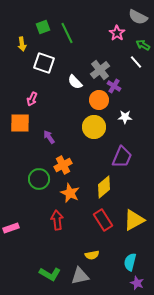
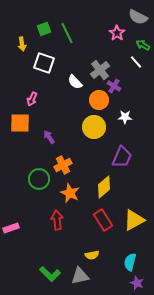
green square: moved 1 px right, 2 px down
green L-shape: rotated 15 degrees clockwise
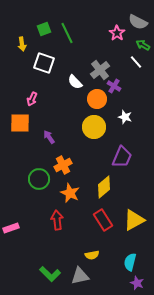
gray semicircle: moved 5 px down
orange circle: moved 2 px left, 1 px up
white star: rotated 16 degrees clockwise
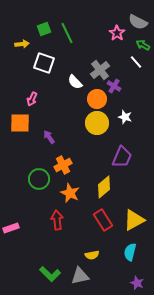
yellow arrow: rotated 88 degrees counterclockwise
yellow circle: moved 3 px right, 4 px up
cyan semicircle: moved 10 px up
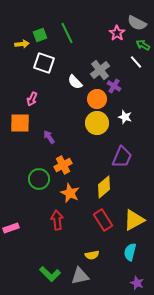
gray semicircle: moved 1 px left, 1 px down
green square: moved 4 px left, 6 px down
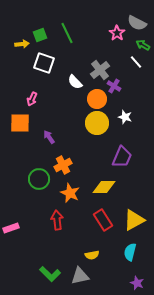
yellow diamond: rotated 40 degrees clockwise
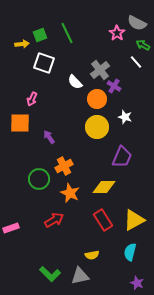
yellow circle: moved 4 px down
orange cross: moved 1 px right, 1 px down
red arrow: moved 3 px left; rotated 66 degrees clockwise
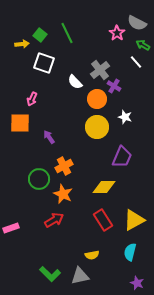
green square: rotated 32 degrees counterclockwise
orange star: moved 7 px left, 1 px down
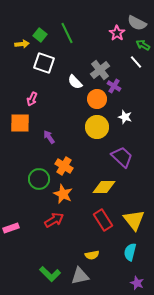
purple trapezoid: rotated 70 degrees counterclockwise
orange cross: rotated 30 degrees counterclockwise
yellow triangle: rotated 40 degrees counterclockwise
